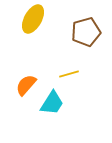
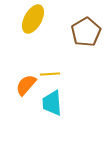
brown pentagon: rotated 16 degrees counterclockwise
yellow line: moved 19 px left; rotated 12 degrees clockwise
cyan trapezoid: rotated 144 degrees clockwise
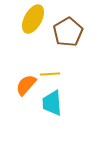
brown pentagon: moved 18 px left
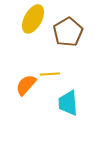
cyan trapezoid: moved 16 px right
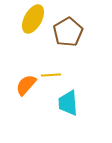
yellow line: moved 1 px right, 1 px down
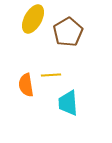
orange semicircle: rotated 50 degrees counterclockwise
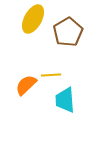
orange semicircle: rotated 55 degrees clockwise
cyan trapezoid: moved 3 px left, 3 px up
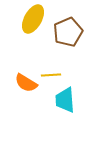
brown pentagon: rotated 8 degrees clockwise
orange semicircle: moved 2 px up; rotated 105 degrees counterclockwise
